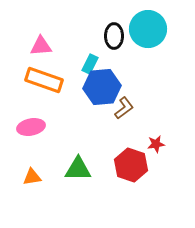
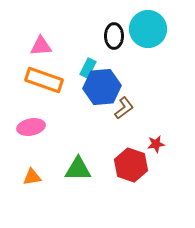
cyan rectangle: moved 2 px left, 4 px down
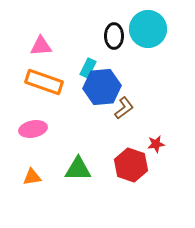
orange rectangle: moved 2 px down
pink ellipse: moved 2 px right, 2 px down
